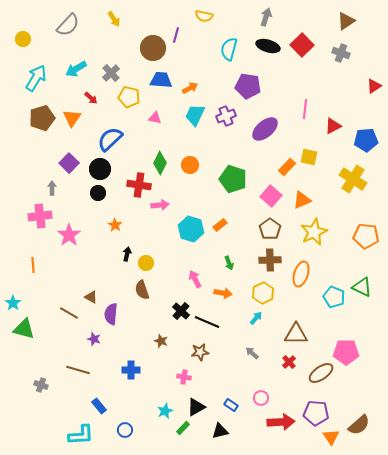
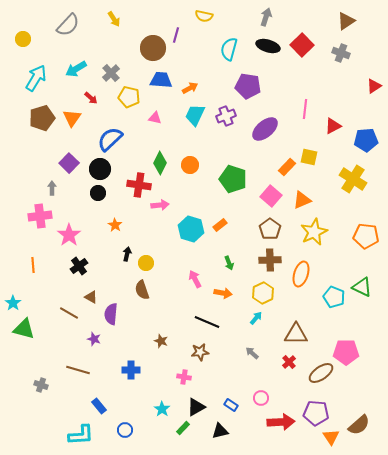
black cross at (181, 311): moved 102 px left, 45 px up; rotated 12 degrees clockwise
cyan star at (165, 411): moved 3 px left, 2 px up; rotated 14 degrees counterclockwise
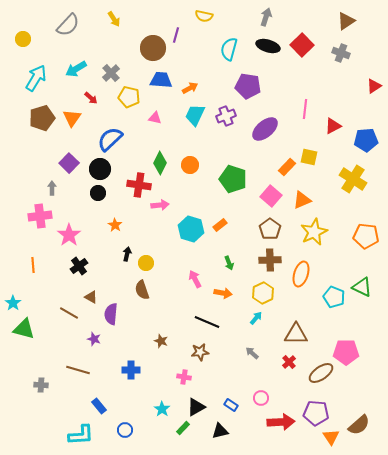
gray cross at (41, 385): rotated 16 degrees counterclockwise
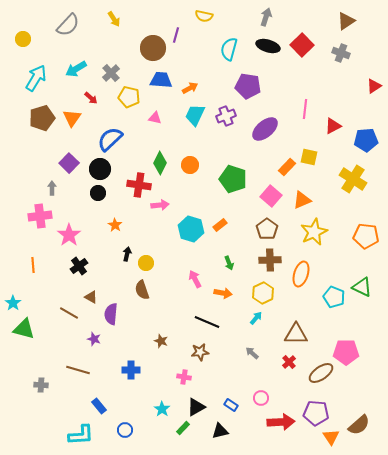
brown pentagon at (270, 229): moved 3 px left
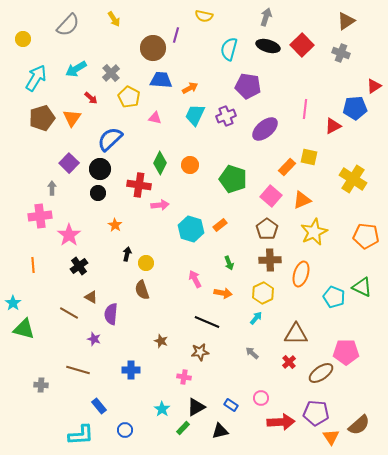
yellow pentagon at (129, 97): rotated 15 degrees clockwise
blue pentagon at (366, 140): moved 11 px left, 32 px up
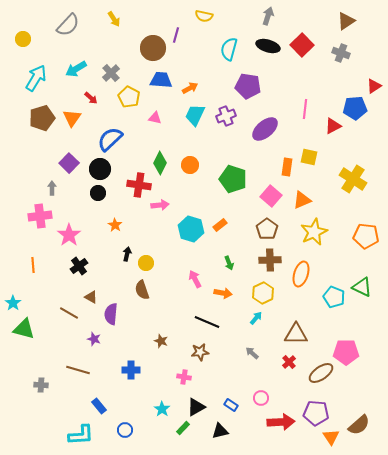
gray arrow at (266, 17): moved 2 px right, 1 px up
orange rectangle at (287, 167): rotated 36 degrees counterclockwise
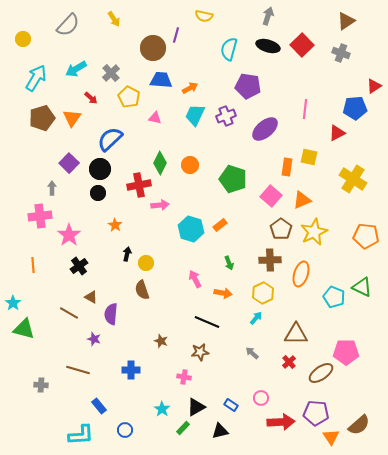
red triangle at (333, 126): moved 4 px right, 7 px down
red cross at (139, 185): rotated 20 degrees counterclockwise
brown pentagon at (267, 229): moved 14 px right
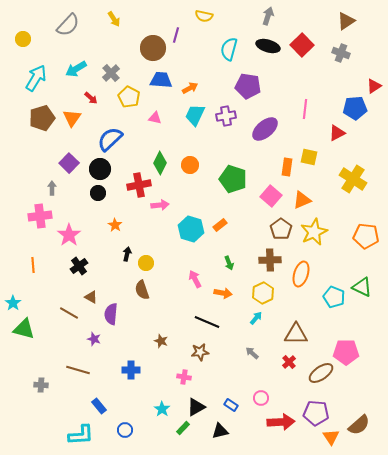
purple cross at (226, 116): rotated 12 degrees clockwise
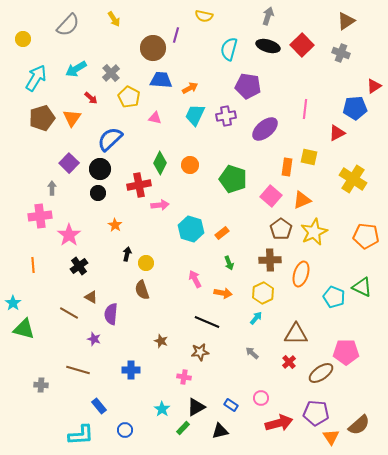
orange rectangle at (220, 225): moved 2 px right, 8 px down
red arrow at (281, 422): moved 2 px left, 1 px down; rotated 12 degrees counterclockwise
